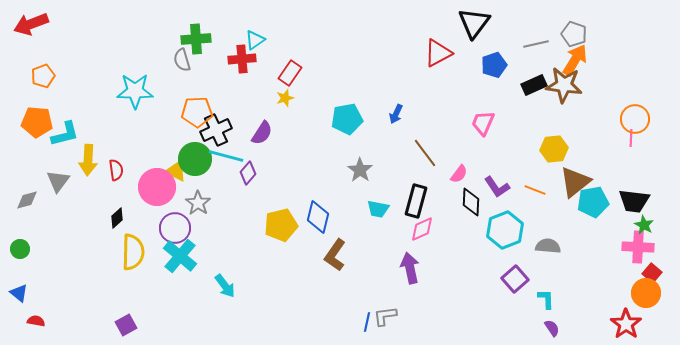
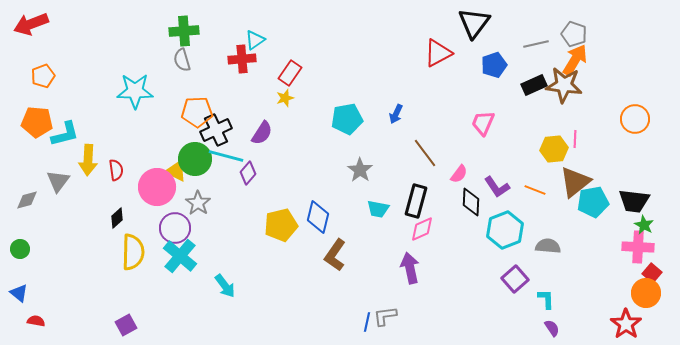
green cross at (196, 39): moved 12 px left, 8 px up
pink line at (631, 138): moved 56 px left, 1 px down
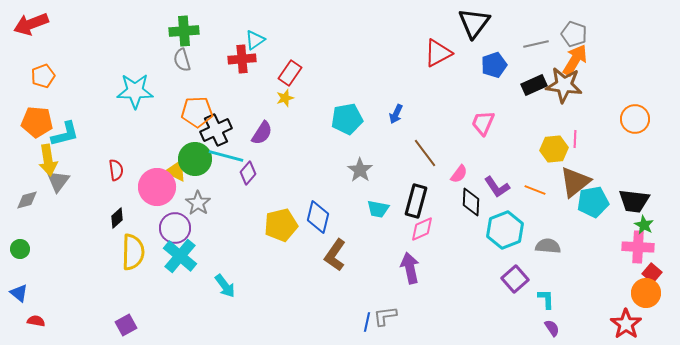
yellow arrow at (88, 160): moved 40 px left; rotated 12 degrees counterclockwise
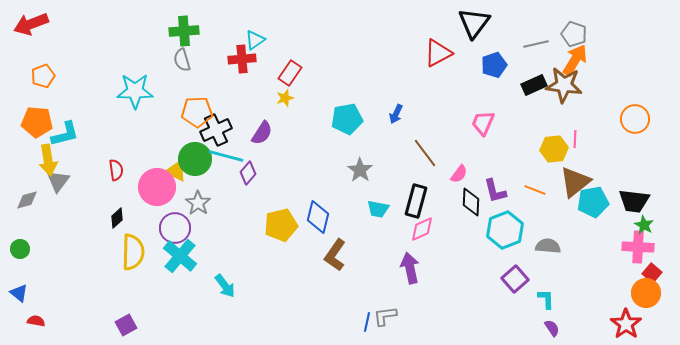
purple L-shape at (497, 187): moved 2 px left, 4 px down; rotated 20 degrees clockwise
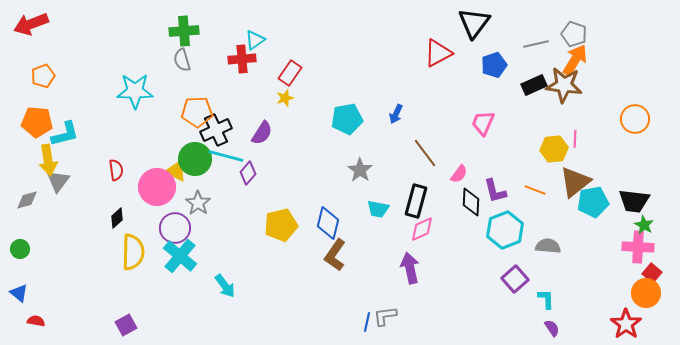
blue diamond at (318, 217): moved 10 px right, 6 px down
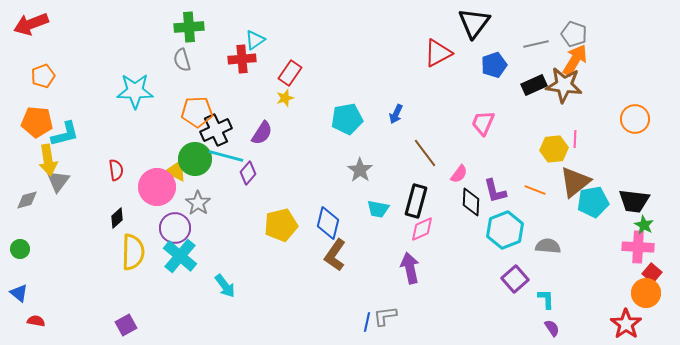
green cross at (184, 31): moved 5 px right, 4 px up
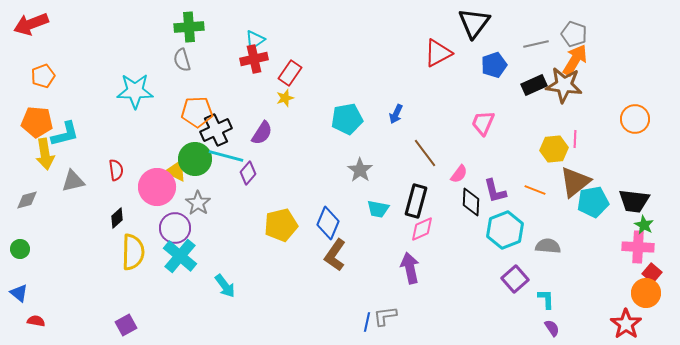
red cross at (242, 59): moved 12 px right; rotated 8 degrees counterclockwise
yellow arrow at (48, 160): moved 3 px left, 6 px up
gray triangle at (58, 181): moved 15 px right; rotated 40 degrees clockwise
blue diamond at (328, 223): rotated 8 degrees clockwise
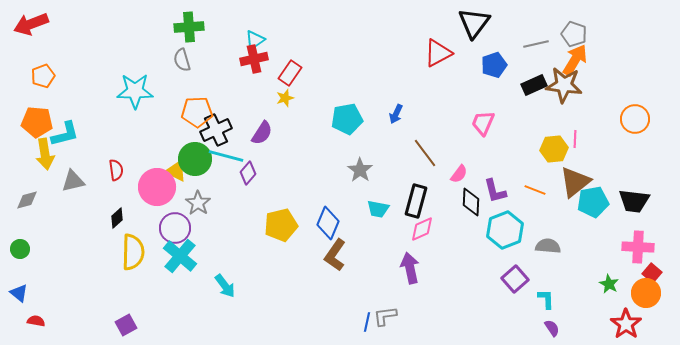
green star at (644, 225): moved 35 px left, 59 px down
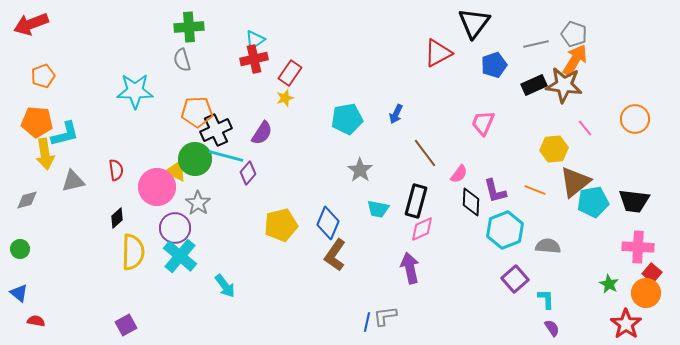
pink line at (575, 139): moved 10 px right, 11 px up; rotated 42 degrees counterclockwise
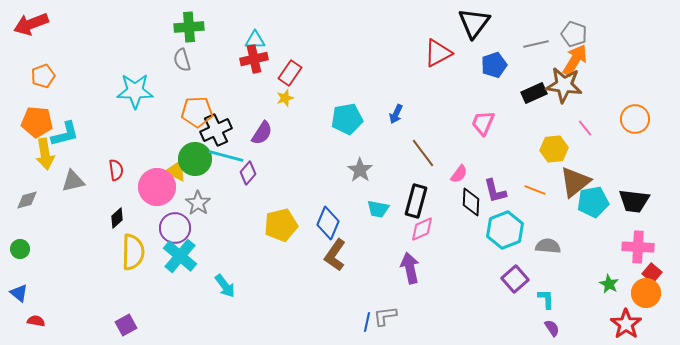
cyan triangle at (255, 40): rotated 35 degrees clockwise
black rectangle at (534, 85): moved 8 px down
brown line at (425, 153): moved 2 px left
